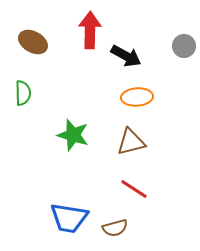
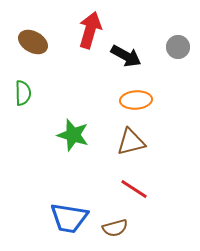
red arrow: rotated 15 degrees clockwise
gray circle: moved 6 px left, 1 px down
orange ellipse: moved 1 px left, 3 px down
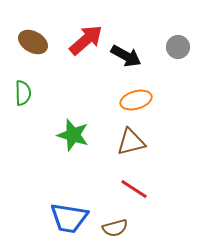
red arrow: moved 4 px left, 10 px down; rotated 33 degrees clockwise
orange ellipse: rotated 12 degrees counterclockwise
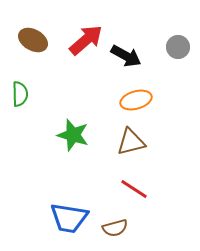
brown ellipse: moved 2 px up
green semicircle: moved 3 px left, 1 px down
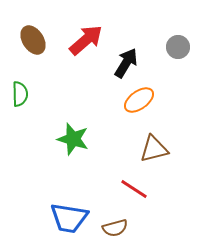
brown ellipse: rotated 28 degrees clockwise
black arrow: moved 7 px down; rotated 88 degrees counterclockwise
orange ellipse: moved 3 px right; rotated 20 degrees counterclockwise
green star: moved 4 px down
brown triangle: moved 23 px right, 7 px down
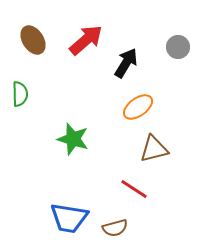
orange ellipse: moved 1 px left, 7 px down
